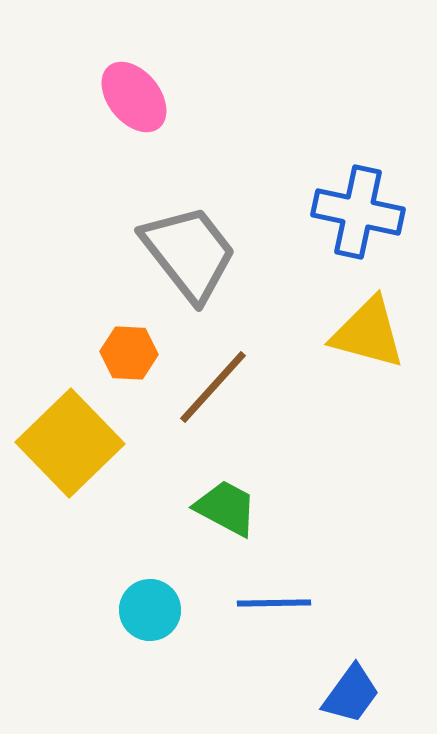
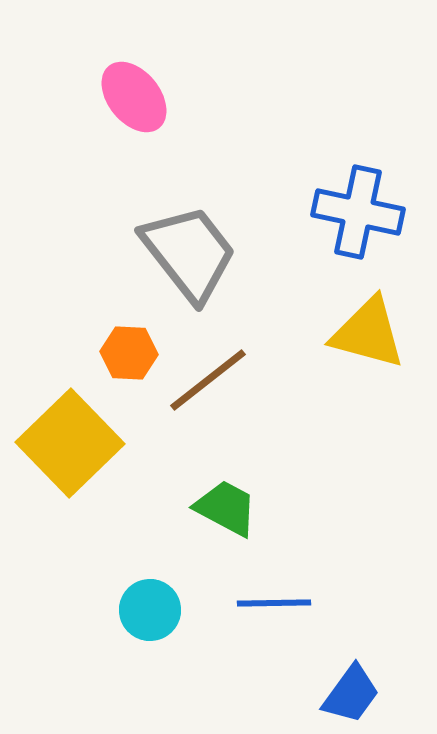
brown line: moved 5 px left, 7 px up; rotated 10 degrees clockwise
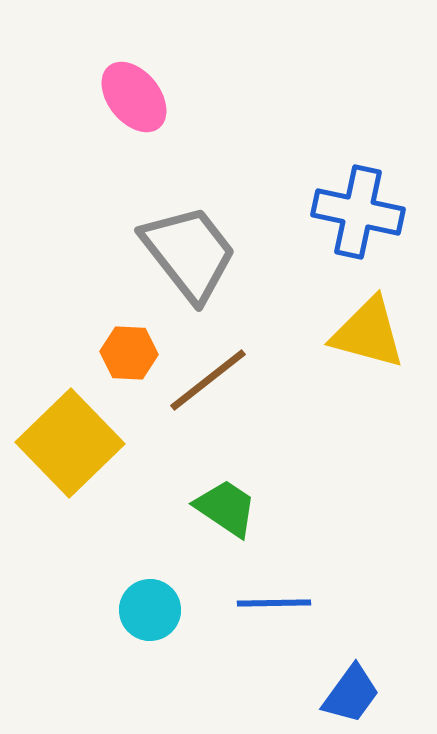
green trapezoid: rotated 6 degrees clockwise
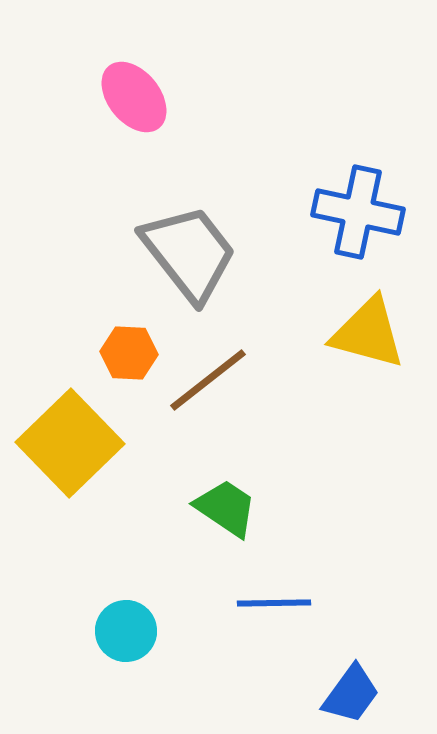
cyan circle: moved 24 px left, 21 px down
